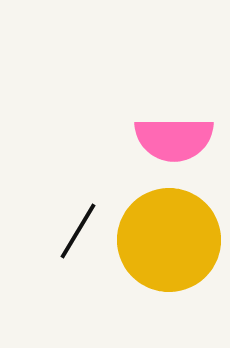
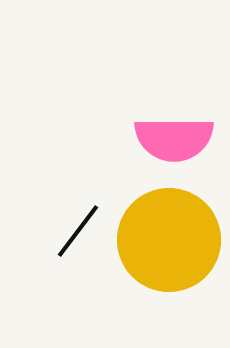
black line: rotated 6 degrees clockwise
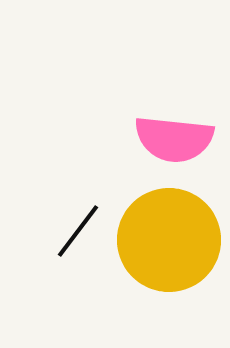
pink semicircle: rotated 6 degrees clockwise
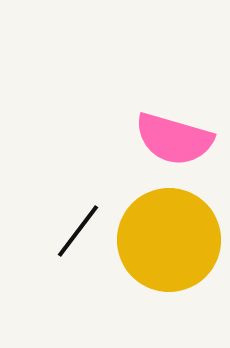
pink semicircle: rotated 10 degrees clockwise
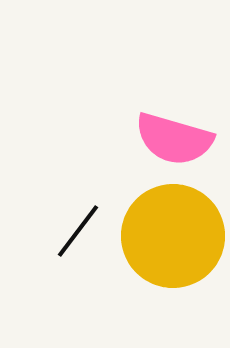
yellow circle: moved 4 px right, 4 px up
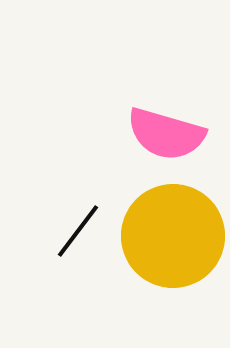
pink semicircle: moved 8 px left, 5 px up
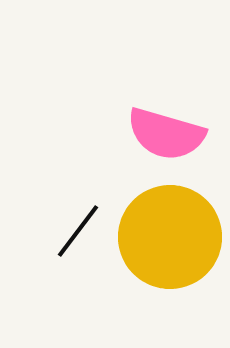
yellow circle: moved 3 px left, 1 px down
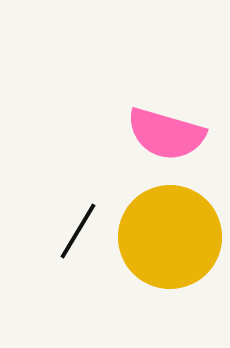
black line: rotated 6 degrees counterclockwise
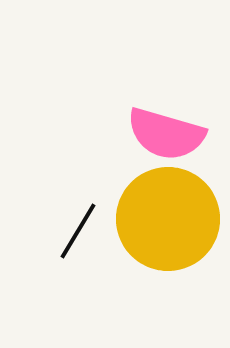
yellow circle: moved 2 px left, 18 px up
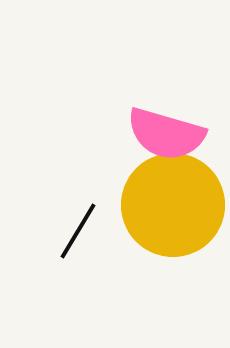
yellow circle: moved 5 px right, 14 px up
